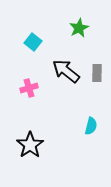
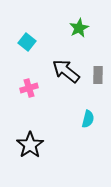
cyan square: moved 6 px left
gray rectangle: moved 1 px right, 2 px down
cyan semicircle: moved 3 px left, 7 px up
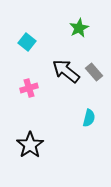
gray rectangle: moved 4 px left, 3 px up; rotated 42 degrees counterclockwise
cyan semicircle: moved 1 px right, 1 px up
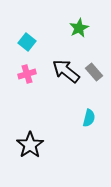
pink cross: moved 2 px left, 14 px up
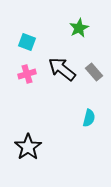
cyan square: rotated 18 degrees counterclockwise
black arrow: moved 4 px left, 2 px up
black star: moved 2 px left, 2 px down
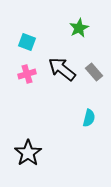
black star: moved 6 px down
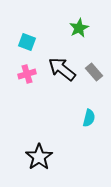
black star: moved 11 px right, 4 px down
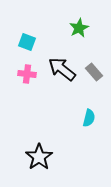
pink cross: rotated 24 degrees clockwise
